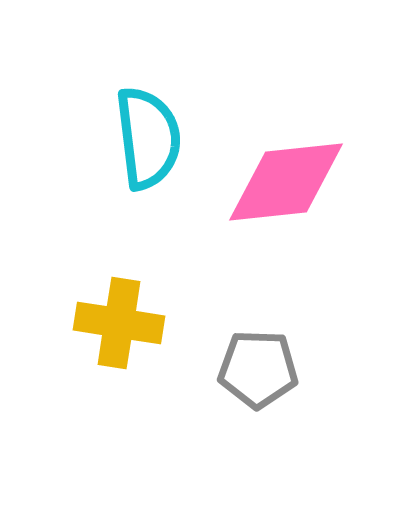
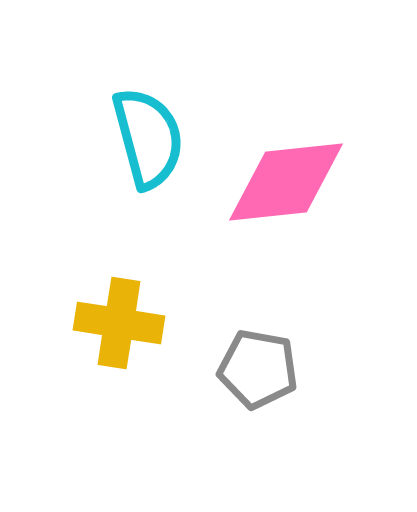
cyan semicircle: rotated 8 degrees counterclockwise
gray pentagon: rotated 8 degrees clockwise
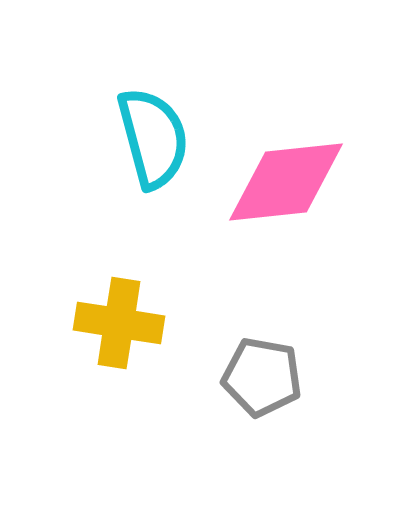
cyan semicircle: moved 5 px right
gray pentagon: moved 4 px right, 8 px down
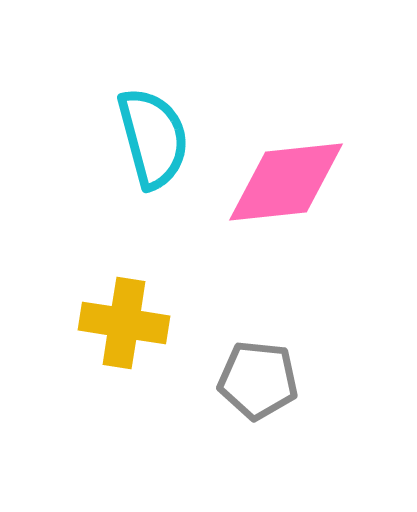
yellow cross: moved 5 px right
gray pentagon: moved 4 px left, 3 px down; rotated 4 degrees counterclockwise
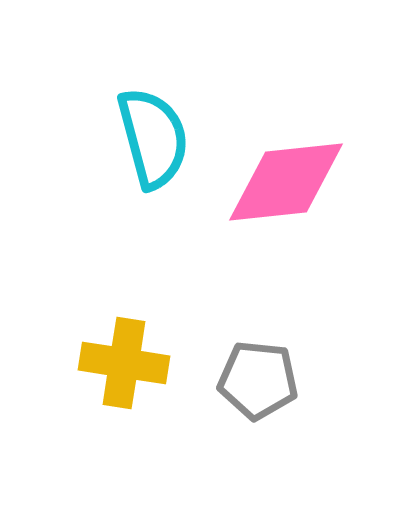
yellow cross: moved 40 px down
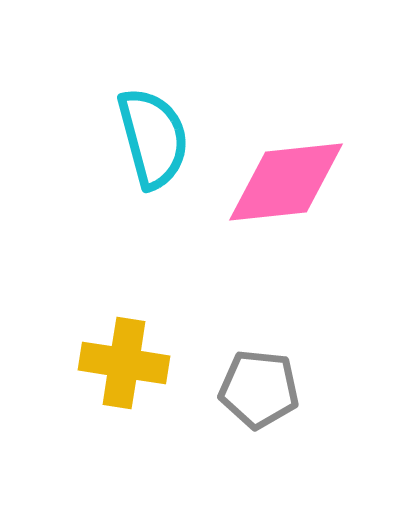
gray pentagon: moved 1 px right, 9 px down
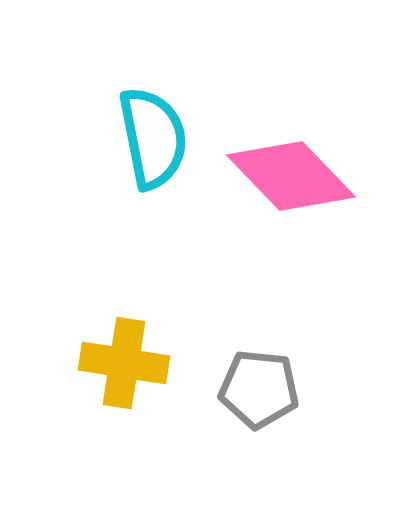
cyan semicircle: rotated 4 degrees clockwise
pink diamond: moved 5 px right, 6 px up; rotated 52 degrees clockwise
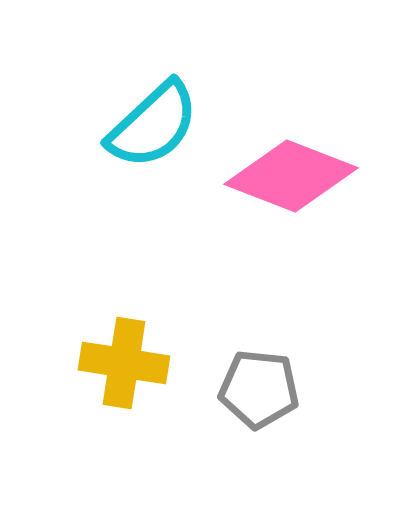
cyan semicircle: moved 13 px up; rotated 58 degrees clockwise
pink diamond: rotated 25 degrees counterclockwise
